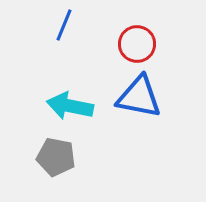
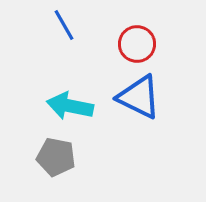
blue line: rotated 52 degrees counterclockwise
blue triangle: rotated 15 degrees clockwise
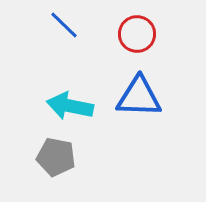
blue line: rotated 16 degrees counterclockwise
red circle: moved 10 px up
blue triangle: rotated 24 degrees counterclockwise
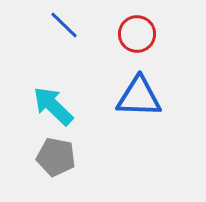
cyan arrow: moved 17 px left; rotated 33 degrees clockwise
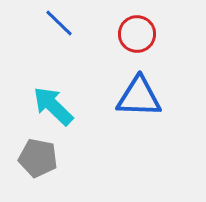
blue line: moved 5 px left, 2 px up
gray pentagon: moved 18 px left, 1 px down
